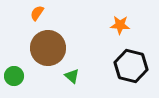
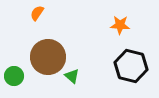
brown circle: moved 9 px down
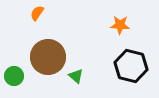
green triangle: moved 4 px right
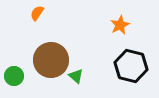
orange star: rotated 30 degrees counterclockwise
brown circle: moved 3 px right, 3 px down
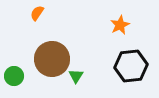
brown circle: moved 1 px right, 1 px up
black hexagon: rotated 20 degrees counterclockwise
green triangle: rotated 21 degrees clockwise
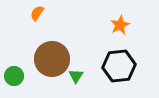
black hexagon: moved 12 px left
